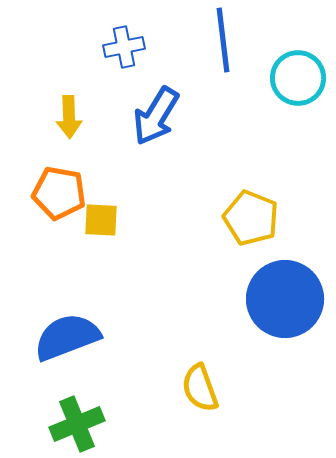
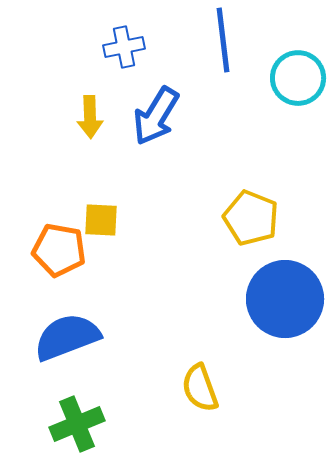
yellow arrow: moved 21 px right
orange pentagon: moved 57 px down
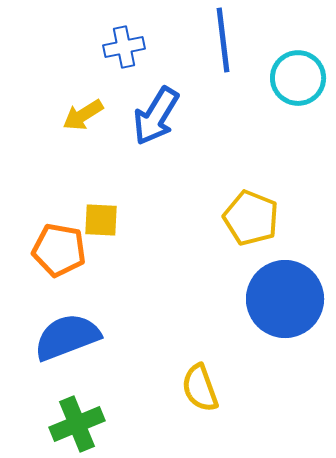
yellow arrow: moved 7 px left, 2 px up; rotated 60 degrees clockwise
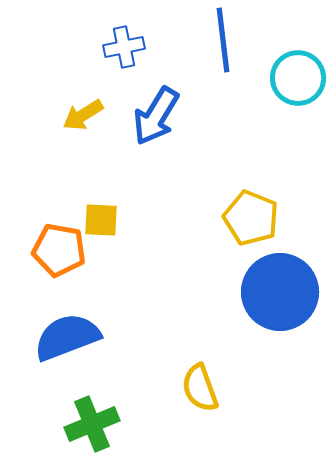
blue circle: moved 5 px left, 7 px up
green cross: moved 15 px right
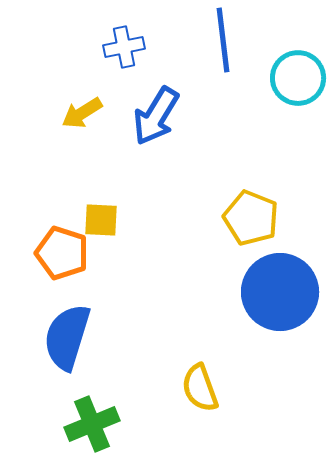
yellow arrow: moved 1 px left, 2 px up
orange pentagon: moved 3 px right, 3 px down; rotated 8 degrees clockwise
blue semicircle: rotated 52 degrees counterclockwise
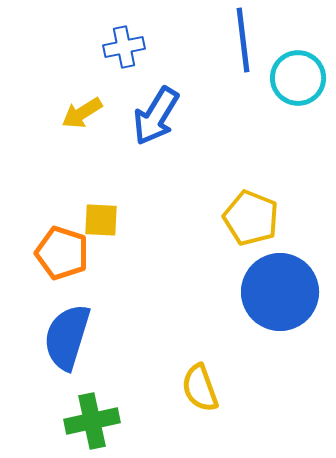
blue line: moved 20 px right
green cross: moved 3 px up; rotated 10 degrees clockwise
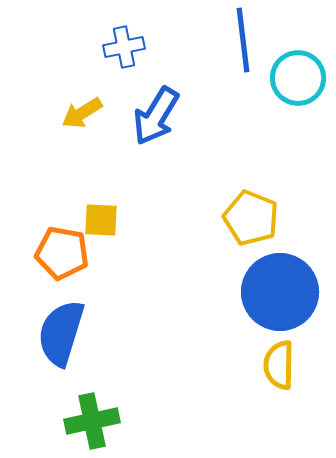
orange pentagon: rotated 8 degrees counterclockwise
blue semicircle: moved 6 px left, 4 px up
yellow semicircle: moved 79 px right, 23 px up; rotated 21 degrees clockwise
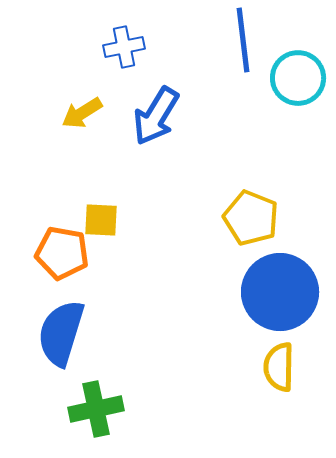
yellow semicircle: moved 2 px down
green cross: moved 4 px right, 12 px up
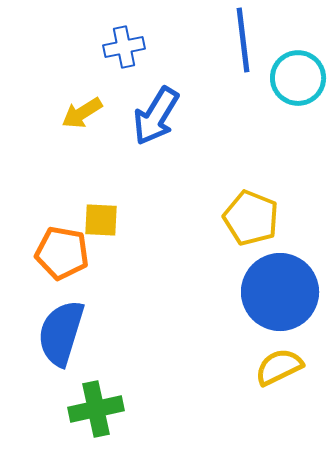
yellow semicircle: rotated 63 degrees clockwise
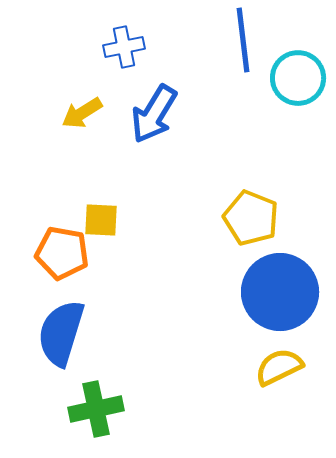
blue arrow: moved 2 px left, 2 px up
